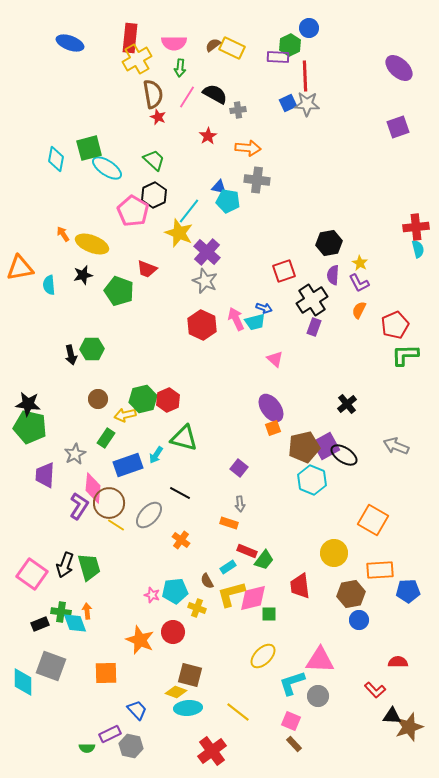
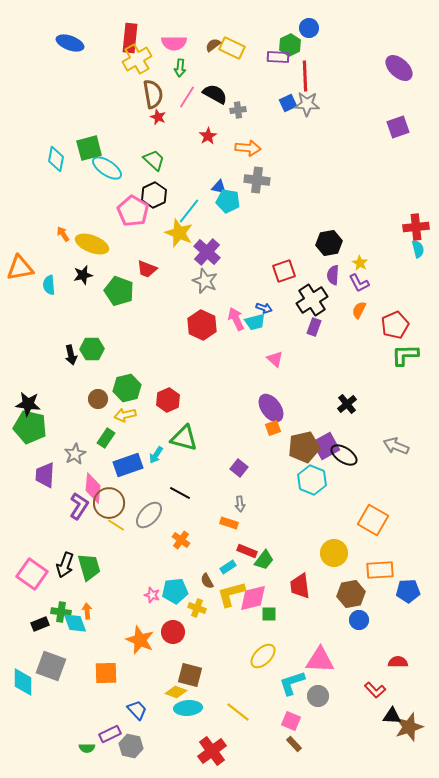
green hexagon at (143, 399): moved 16 px left, 11 px up
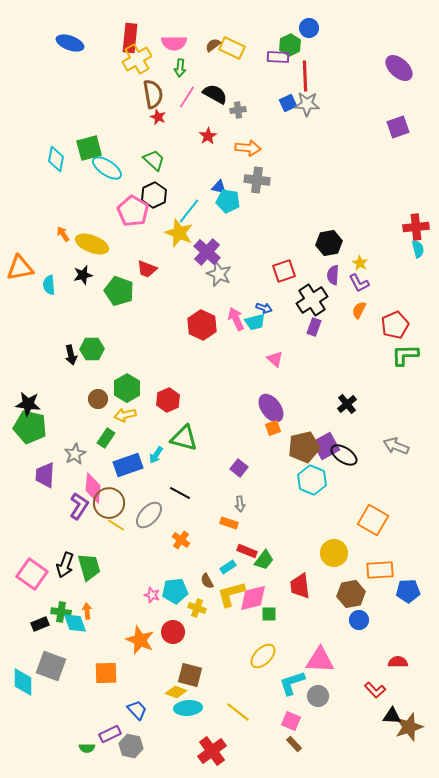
gray star at (205, 281): moved 14 px right, 7 px up
green hexagon at (127, 388): rotated 16 degrees counterclockwise
